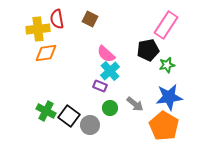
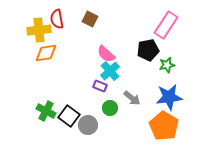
yellow cross: moved 1 px right, 1 px down
gray arrow: moved 3 px left, 6 px up
gray circle: moved 2 px left
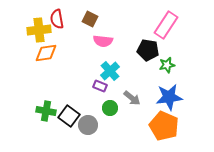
black pentagon: rotated 20 degrees clockwise
pink semicircle: moved 3 px left, 13 px up; rotated 36 degrees counterclockwise
green cross: rotated 18 degrees counterclockwise
orange pentagon: rotated 8 degrees counterclockwise
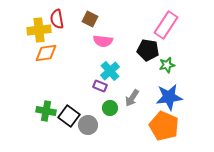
gray arrow: rotated 84 degrees clockwise
